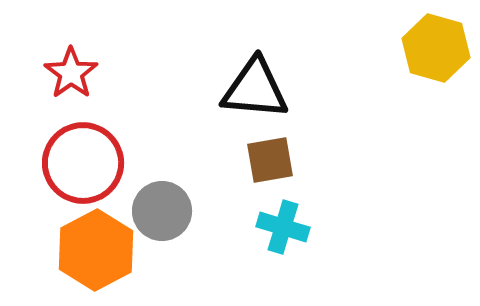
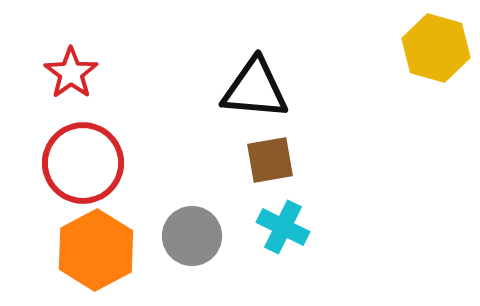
gray circle: moved 30 px right, 25 px down
cyan cross: rotated 9 degrees clockwise
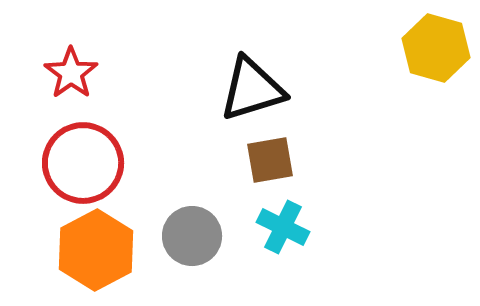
black triangle: moved 3 px left; rotated 22 degrees counterclockwise
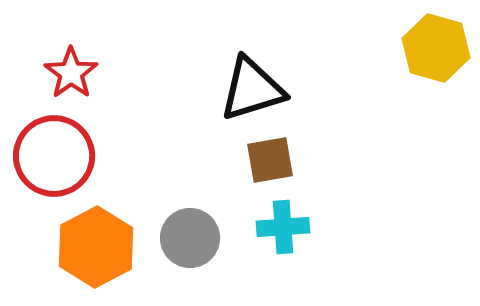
red circle: moved 29 px left, 7 px up
cyan cross: rotated 30 degrees counterclockwise
gray circle: moved 2 px left, 2 px down
orange hexagon: moved 3 px up
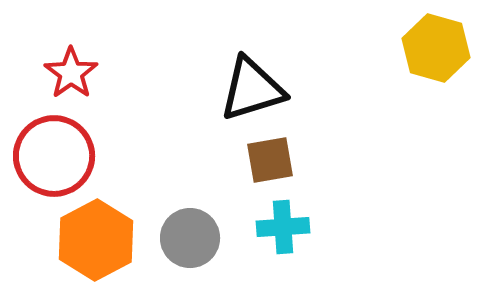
orange hexagon: moved 7 px up
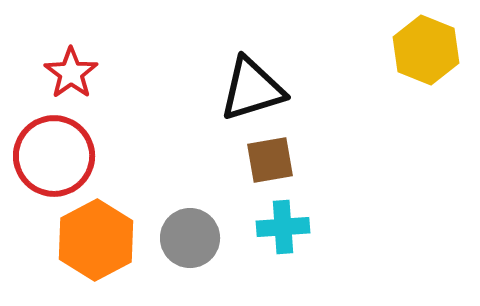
yellow hexagon: moved 10 px left, 2 px down; rotated 6 degrees clockwise
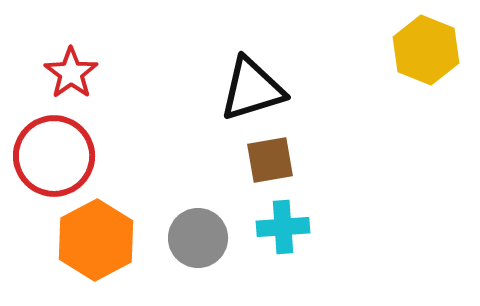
gray circle: moved 8 px right
